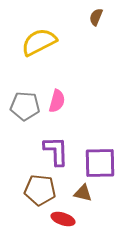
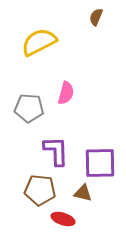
pink semicircle: moved 9 px right, 8 px up
gray pentagon: moved 4 px right, 2 px down
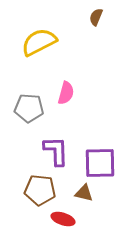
brown triangle: moved 1 px right
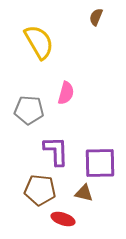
yellow semicircle: rotated 87 degrees clockwise
gray pentagon: moved 2 px down
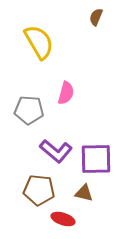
purple L-shape: rotated 132 degrees clockwise
purple square: moved 4 px left, 4 px up
brown pentagon: moved 1 px left
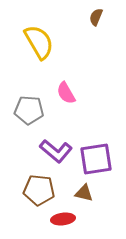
pink semicircle: rotated 135 degrees clockwise
purple square: rotated 8 degrees counterclockwise
red ellipse: rotated 25 degrees counterclockwise
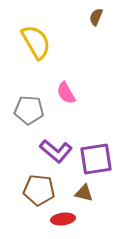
yellow semicircle: moved 3 px left
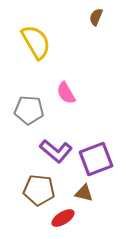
purple square: rotated 12 degrees counterclockwise
red ellipse: moved 1 px up; rotated 25 degrees counterclockwise
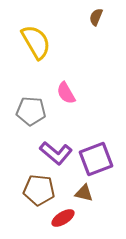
gray pentagon: moved 2 px right, 1 px down
purple L-shape: moved 2 px down
